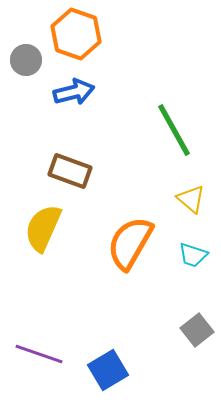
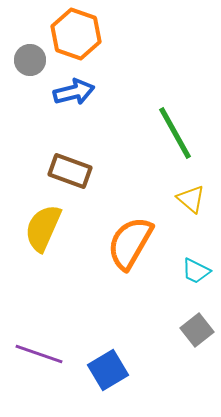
gray circle: moved 4 px right
green line: moved 1 px right, 3 px down
cyan trapezoid: moved 3 px right, 16 px down; rotated 8 degrees clockwise
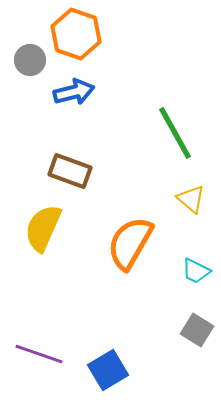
gray square: rotated 20 degrees counterclockwise
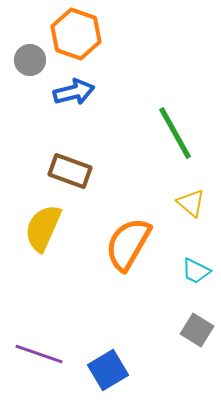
yellow triangle: moved 4 px down
orange semicircle: moved 2 px left, 1 px down
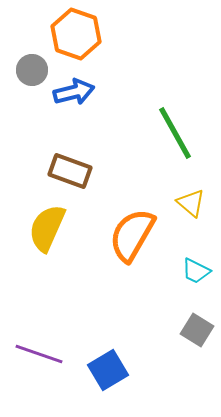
gray circle: moved 2 px right, 10 px down
yellow semicircle: moved 4 px right
orange semicircle: moved 4 px right, 9 px up
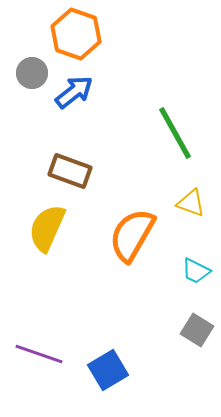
gray circle: moved 3 px down
blue arrow: rotated 24 degrees counterclockwise
yellow triangle: rotated 20 degrees counterclockwise
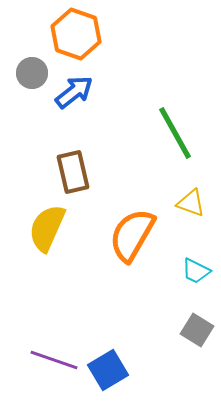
brown rectangle: moved 3 px right, 1 px down; rotated 57 degrees clockwise
purple line: moved 15 px right, 6 px down
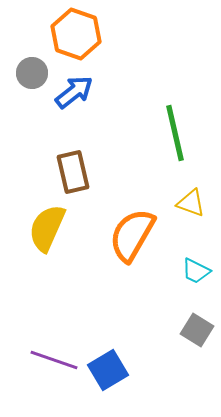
green line: rotated 16 degrees clockwise
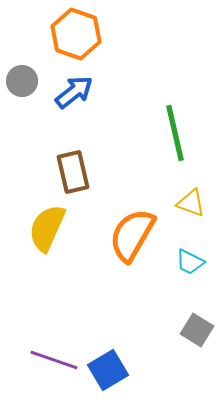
gray circle: moved 10 px left, 8 px down
cyan trapezoid: moved 6 px left, 9 px up
